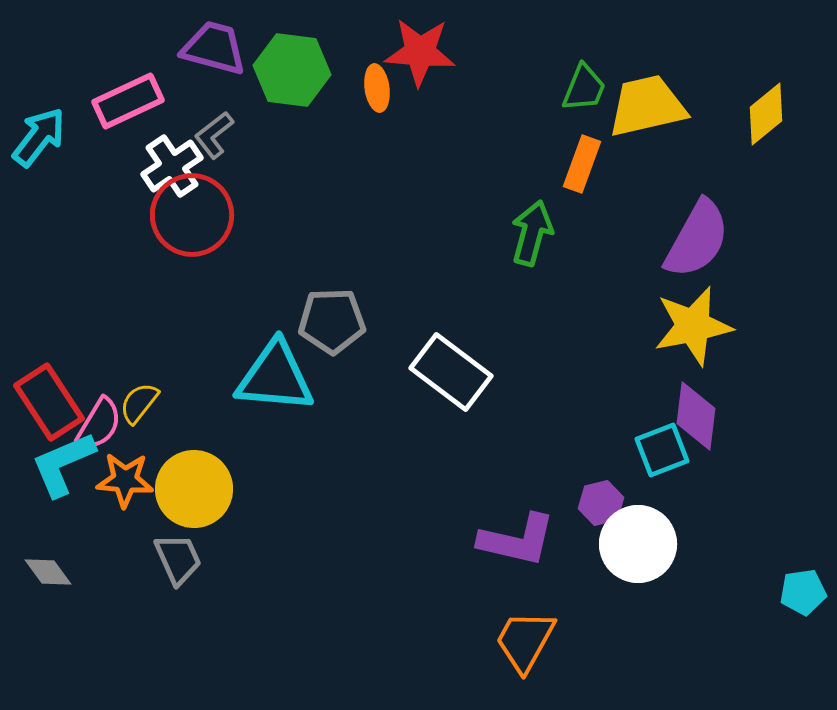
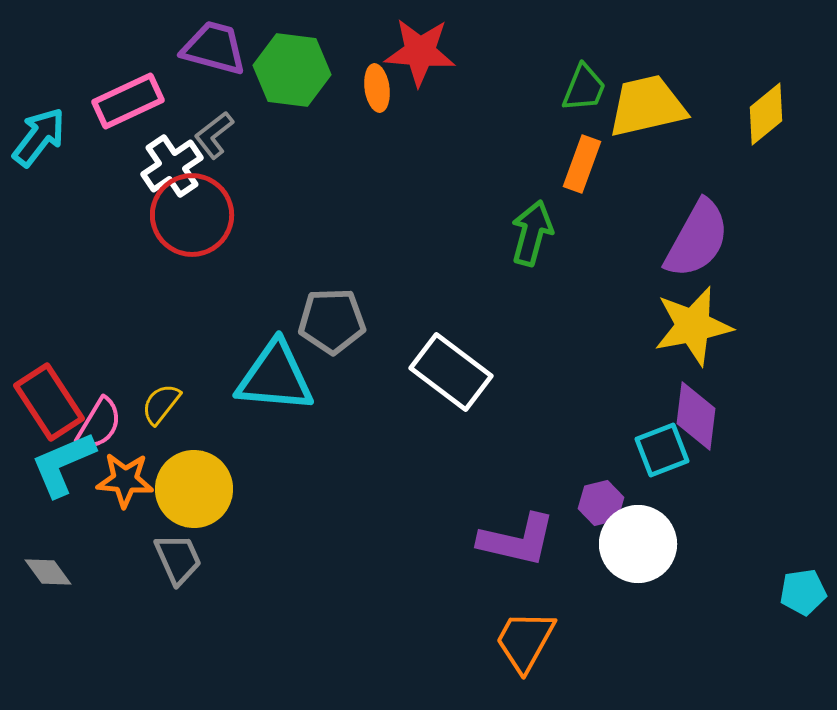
yellow semicircle: moved 22 px right, 1 px down
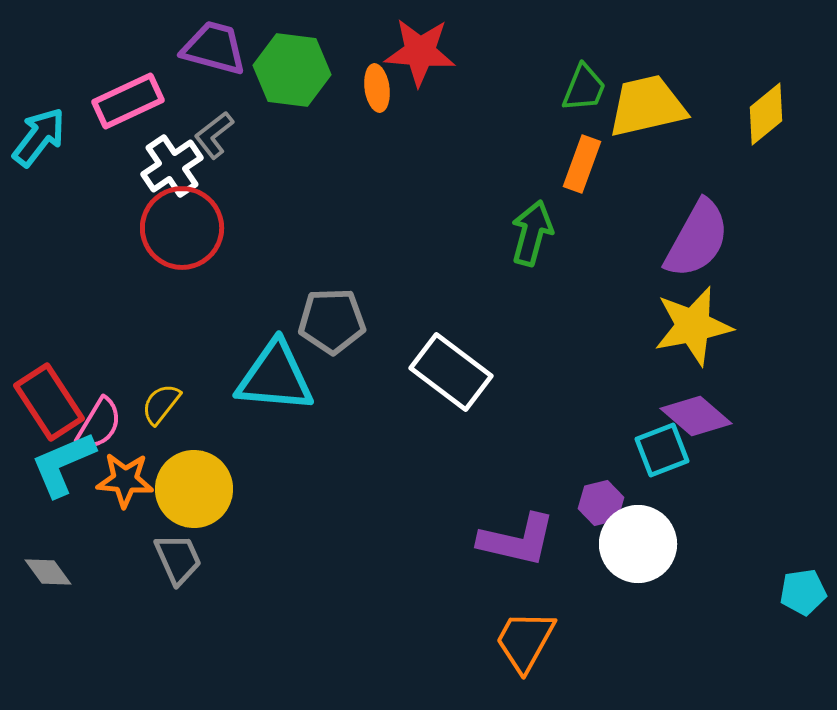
red circle: moved 10 px left, 13 px down
purple diamond: rotated 56 degrees counterclockwise
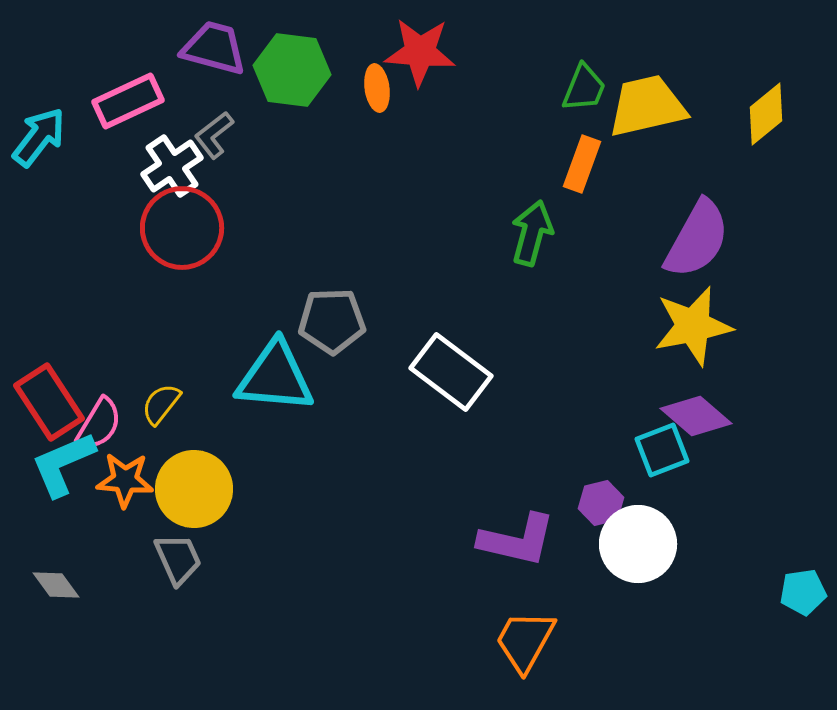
gray diamond: moved 8 px right, 13 px down
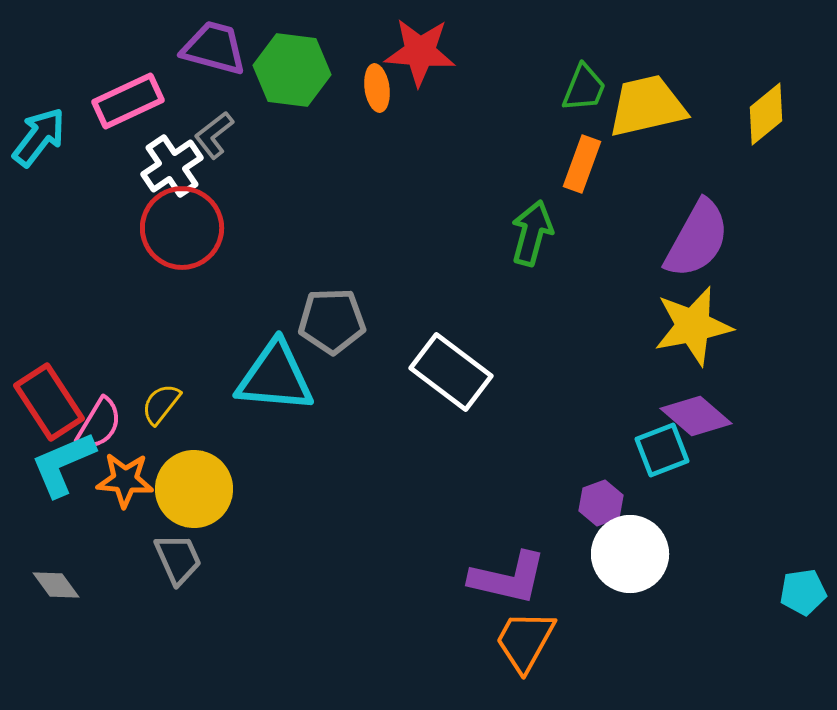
purple hexagon: rotated 6 degrees counterclockwise
purple L-shape: moved 9 px left, 38 px down
white circle: moved 8 px left, 10 px down
